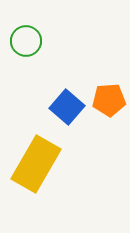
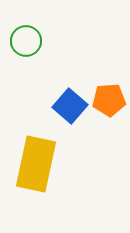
blue square: moved 3 px right, 1 px up
yellow rectangle: rotated 18 degrees counterclockwise
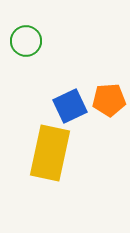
blue square: rotated 24 degrees clockwise
yellow rectangle: moved 14 px right, 11 px up
